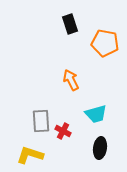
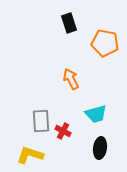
black rectangle: moved 1 px left, 1 px up
orange arrow: moved 1 px up
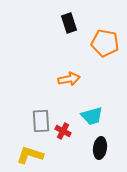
orange arrow: moved 2 px left; rotated 105 degrees clockwise
cyan trapezoid: moved 4 px left, 2 px down
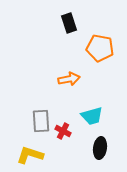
orange pentagon: moved 5 px left, 5 px down
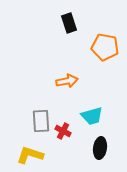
orange pentagon: moved 5 px right, 1 px up
orange arrow: moved 2 px left, 2 px down
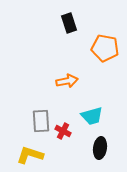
orange pentagon: moved 1 px down
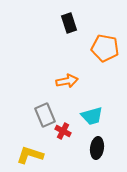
gray rectangle: moved 4 px right, 6 px up; rotated 20 degrees counterclockwise
black ellipse: moved 3 px left
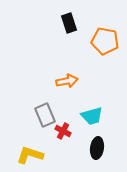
orange pentagon: moved 7 px up
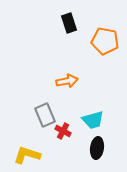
cyan trapezoid: moved 1 px right, 4 px down
yellow L-shape: moved 3 px left
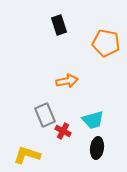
black rectangle: moved 10 px left, 2 px down
orange pentagon: moved 1 px right, 2 px down
